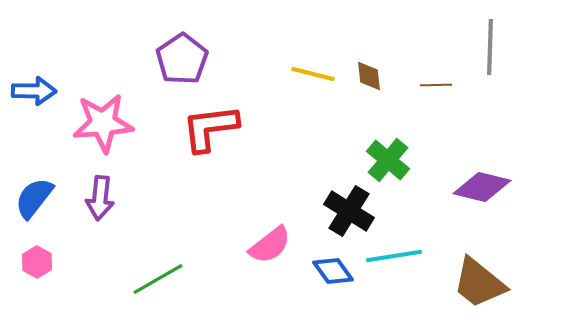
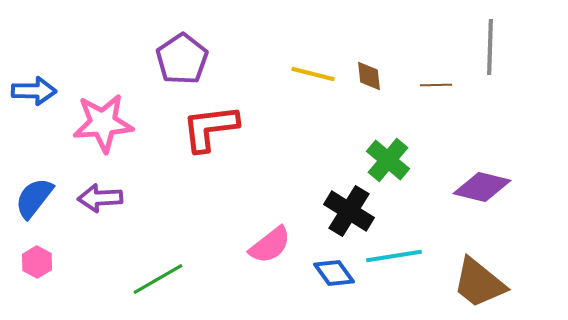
purple arrow: rotated 81 degrees clockwise
blue diamond: moved 1 px right, 2 px down
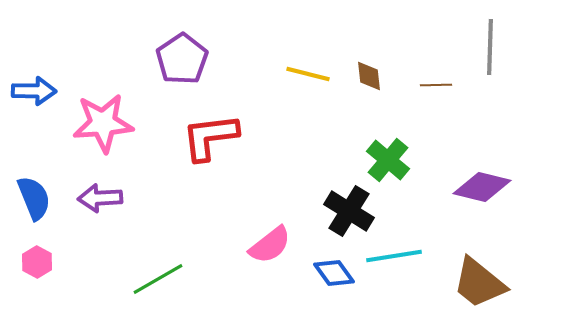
yellow line: moved 5 px left
red L-shape: moved 9 px down
blue semicircle: rotated 120 degrees clockwise
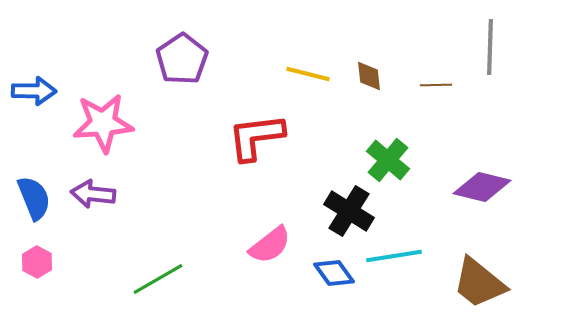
red L-shape: moved 46 px right
purple arrow: moved 7 px left, 4 px up; rotated 9 degrees clockwise
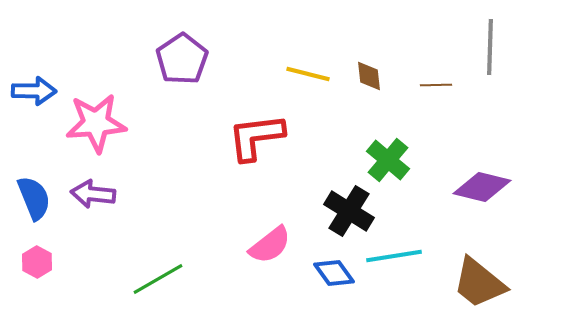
pink star: moved 7 px left
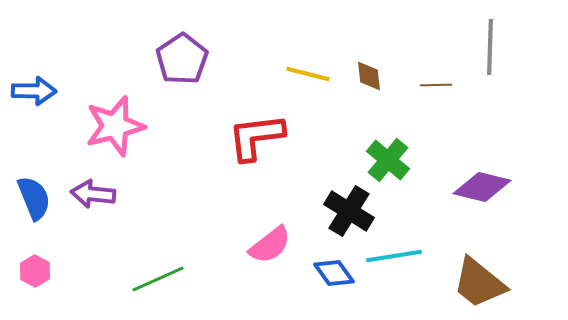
pink star: moved 19 px right, 3 px down; rotated 10 degrees counterclockwise
pink hexagon: moved 2 px left, 9 px down
green line: rotated 6 degrees clockwise
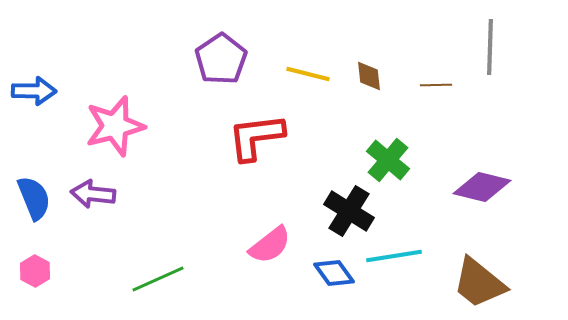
purple pentagon: moved 39 px right
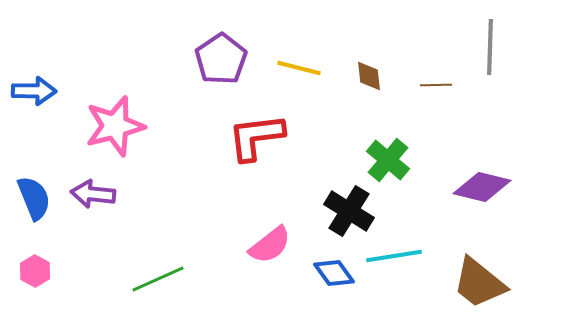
yellow line: moved 9 px left, 6 px up
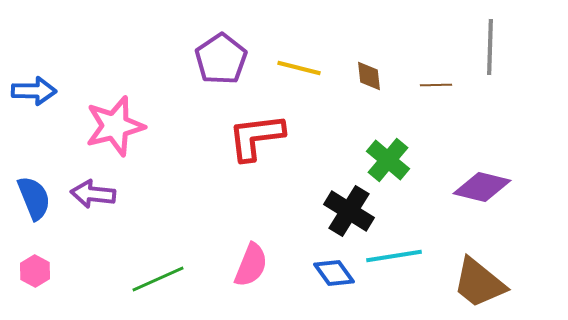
pink semicircle: moved 19 px left, 20 px down; rotated 30 degrees counterclockwise
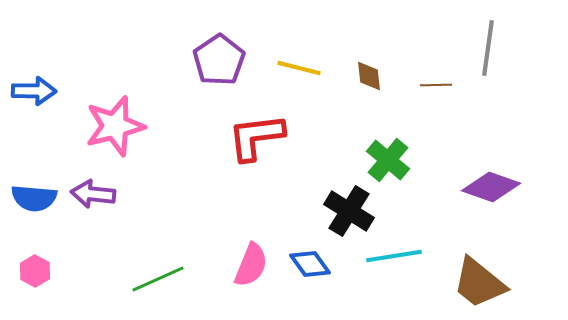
gray line: moved 2 px left, 1 px down; rotated 6 degrees clockwise
purple pentagon: moved 2 px left, 1 px down
purple diamond: moved 9 px right; rotated 6 degrees clockwise
blue semicircle: rotated 117 degrees clockwise
blue diamond: moved 24 px left, 9 px up
